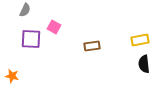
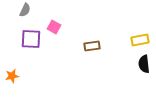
orange star: rotated 24 degrees counterclockwise
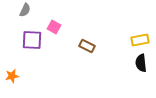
purple square: moved 1 px right, 1 px down
brown rectangle: moved 5 px left; rotated 35 degrees clockwise
black semicircle: moved 3 px left, 1 px up
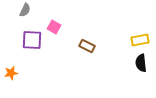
orange star: moved 1 px left, 3 px up
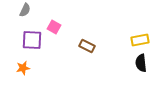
orange star: moved 12 px right, 5 px up
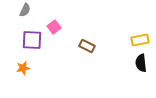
pink square: rotated 24 degrees clockwise
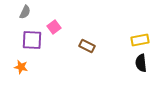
gray semicircle: moved 2 px down
orange star: moved 2 px left, 1 px up; rotated 24 degrees clockwise
